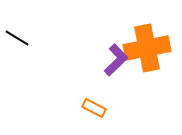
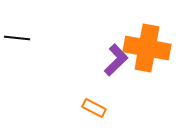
black line: rotated 25 degrees counterclockwise
orange cross: rotated 21 degrees clockwise
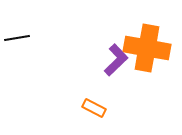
black line: rotated 15 degrees counterclockwise
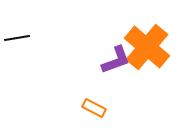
orange cross: moved 1 px up; rotated 30 degrees clockwise
purple L-shape: rotated 24 degrees clockwise
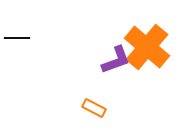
black line: rotated 10 degrees clockwise
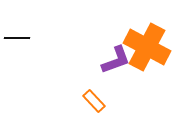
orange cross: rotated 12 degrees counterclockwise
orange rectangle: moved 7 px up; rotated 20 degrees clockwise
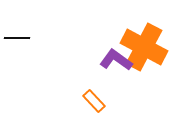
orange cross: moved 3 px left
purple L-shape: rotated 124 degrees counterclockwise
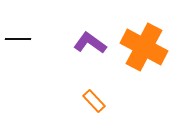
black line: moved 1 px right, 1 px down
purple L-shape: moved 26 px left, 17 px up
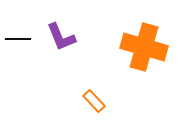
purple L-shape: moved 29 px left, 6 px up; rotated 148 degrees counterclockwise
orange cross: rotated 12 degrees counterclockwise
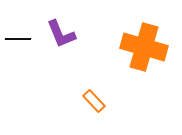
purple L-shape: moved 3 px up
